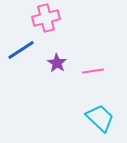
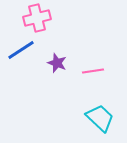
pink cross: moved 9 px left
purple star: rotated 12 degrees counterclockwise
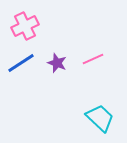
pink cross: moved 12 px left, 8 px down; rotated 12 degrees counterclockwise
blue line: moved 13 px down
pink line: moved 12 px up; rotated 15 degrees counterclockwise
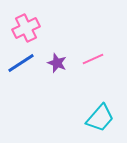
pink cross: moved 1 px right, 2 px down
cyan trapezoid: rotated 88 degrees clockwise
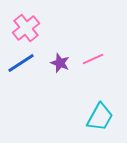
pink cross: rotated 12 degrees counterclockwise
purple star: moved 3 px right
cyan trapezoid: moved 1 px up; rotated 12 degrees counterclockwise
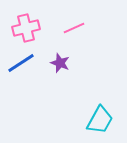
pink cross: rotated 24 degrees clockwise
pink line: moved 19 px left, 31 px up
cyan trapezoid: moved 3 px down
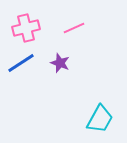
cyan trapezoid: moved 1 px up
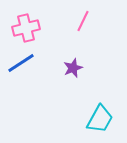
pink line: moved 9 px right, 7 px up; rotated 40 degrees counterclockwise
purple star: moved 13 px right, 5 px down; rotated 30 degrees clockwise
